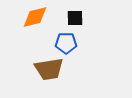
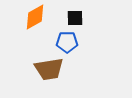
orange diamond: rotated 16 degrees counterclockwise
blue pentagon: moved 1 px right, 1 px up
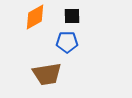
black square: moved 3 px left, 2 px up
brown trapezoid: moved 2 px left, 5 px down
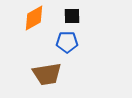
orange diamond: moved 1 px left, 1 px down
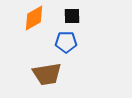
blue pentagon: moved 1 px left
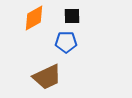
brown trapezoid: moved 3 px down; rotated 16 degrees counterclockwise
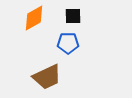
black square: moved 1 px right
blue pentagon: moved 2 px right, 1 px down
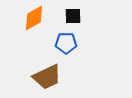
blue pentagon: moved 2 px left
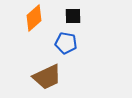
orange diamond: rotated 12 degrees counterclockwise
blue pentagon: rotated 10 degrees clockwise
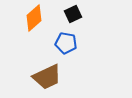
black square: moved 2 px up; rotated 24 degrees counterclockwise
